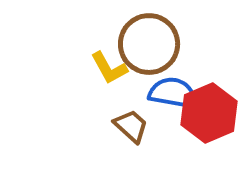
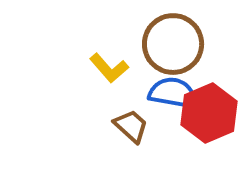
brown circle: moved 24 px right
yellow L-shape: rotated 12 degrees counterclockwise
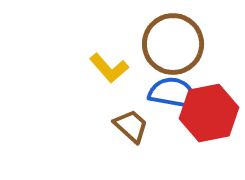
red hexagon: rotated 12 degrees clockwise
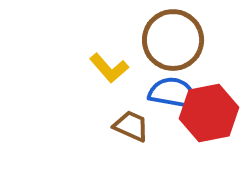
brown circle: moved 4 px up
brown trapezoid: rotated 18 degrees counterclockwise
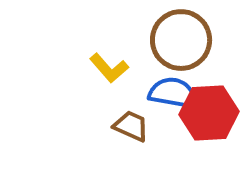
brown circle: moved 8 px right
red hexagon: rotated 8 degrees clockwise
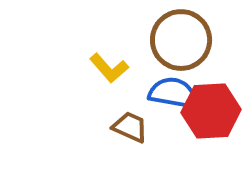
red hexagon: moved 2 px right, 2 px up
brown trapezoid: moved 1 px left, 1 px down
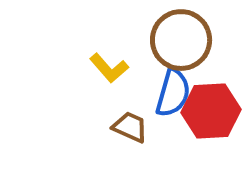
blue semicircle: rotated 96 degrees clockwise
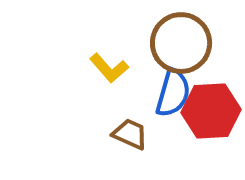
brown circle: moved 3 px down
brown trapezoid: moved 7 px down
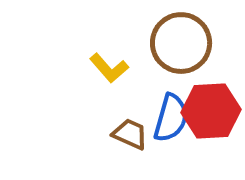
blue semicircle: moved 2 px left, 25 px down
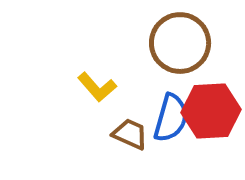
brown circle: moved 1 px left
yellow L-shape: moved 12 px left, 19 px down
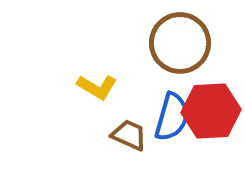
yellow L-shape: rotated 18 degrees counterclockwise
blue semicircle: moved 1 px right, 1 px up
brown trapezoid: moved 1 px left, 1 px down
